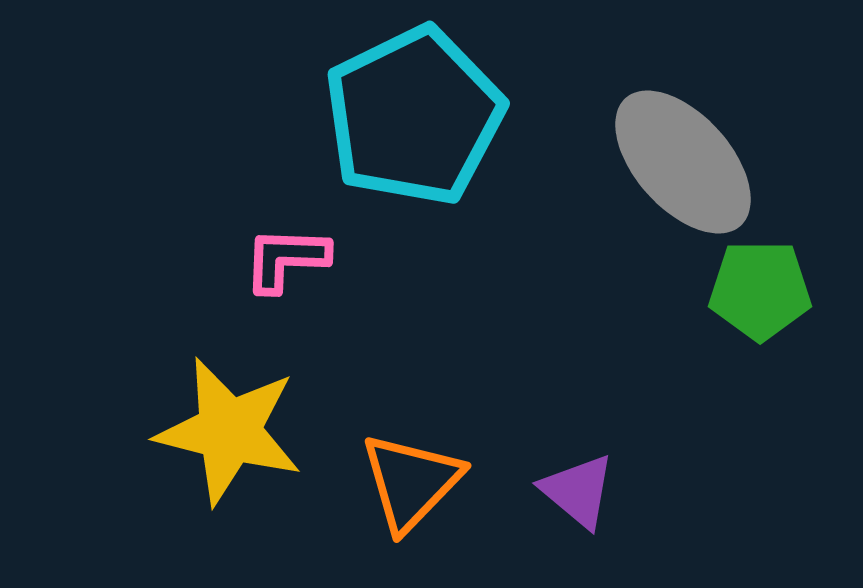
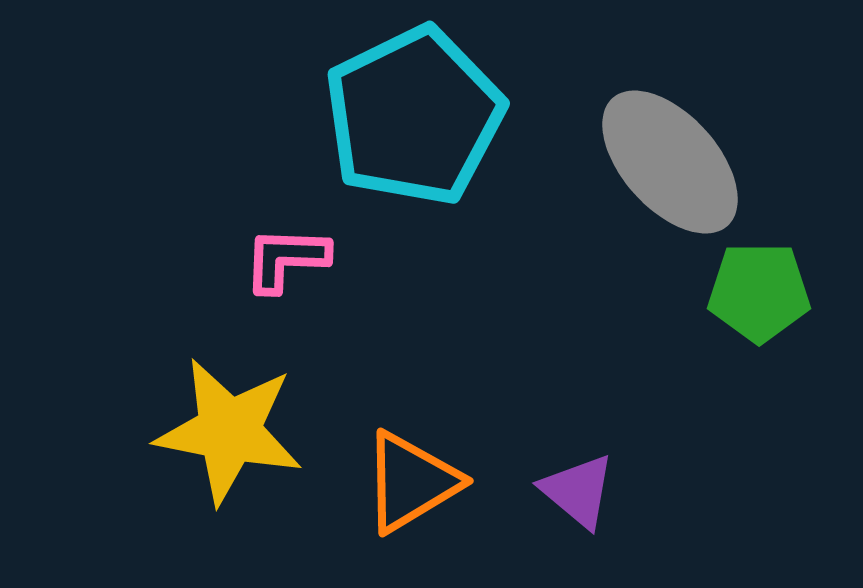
gray ellipse: moved 13 px left
green pentagon: moved 1 px left, 2 px down
yellow star: rotated 3 degrees counterclockwise
orange triangle: rotated 15 degrees clockwise
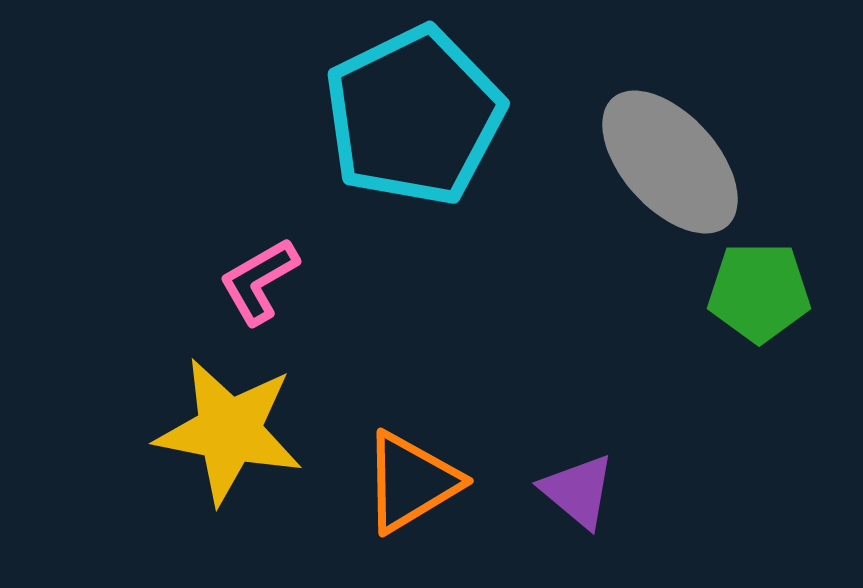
pink L-shape: moved 27 px left, 22 px down; rotated 32 degrees counterclockwise
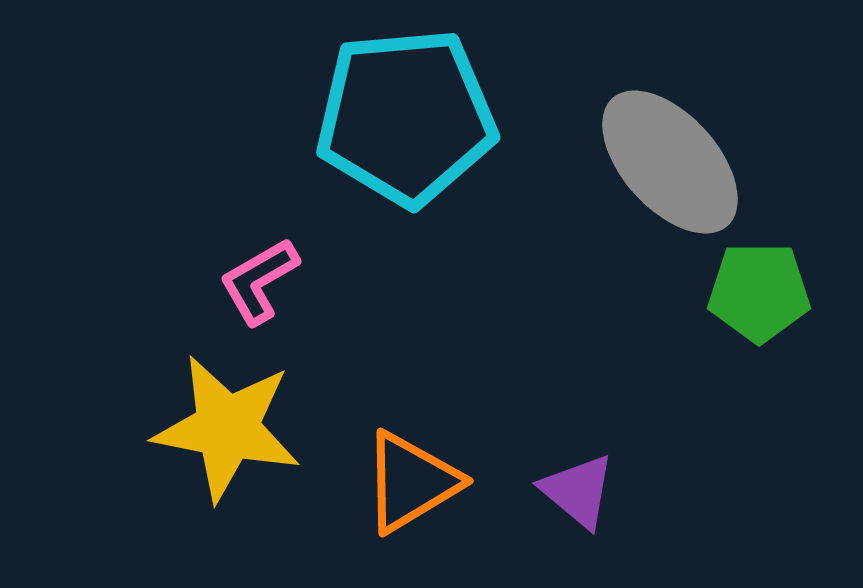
cyan pentagon: moved 8 px left, 1 px down; rotated 21 degrees clockwise
yellow star: moved 2 px left, 3 px up
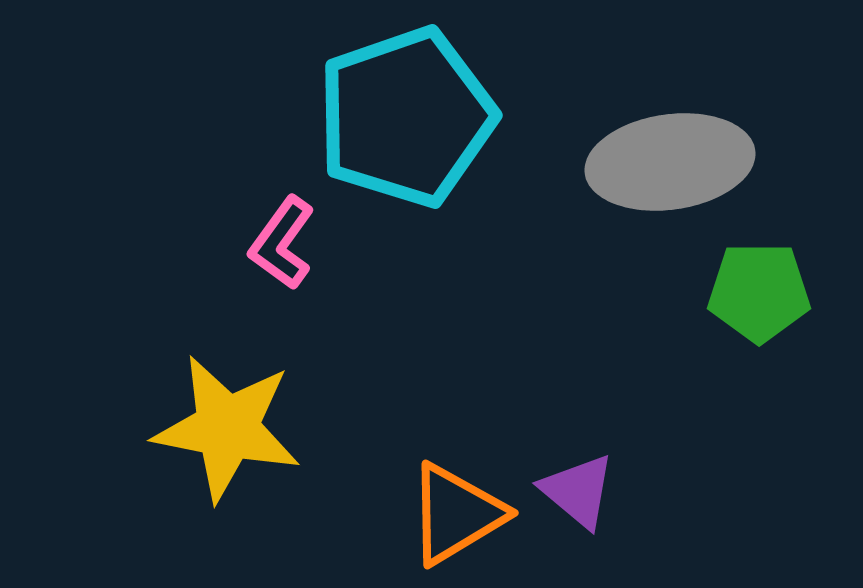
cyan pentagon: rotated 14 degrees counterclockwise
gray ellipse: rotated 56 degrees counterclockwise
pink L-shape: moved 23 px right, 38 px up; rotated 24 degrees counterclockwise
orange triangle: moved 45 px right, 32 px down
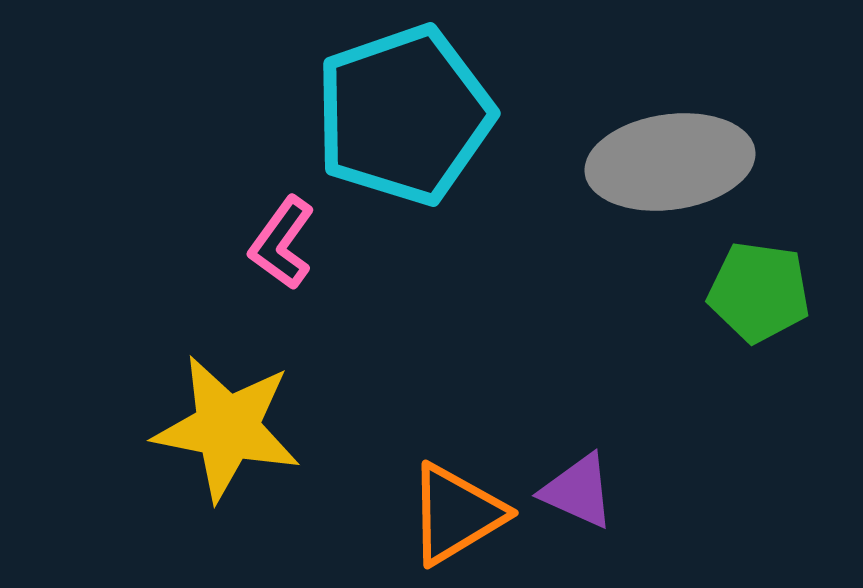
cyan pentagon: moved 2 px left, 2 px up
green pentagon: rotated 8 degrees clockwise
purple triangle: rotated 16 degrees counterclockwise
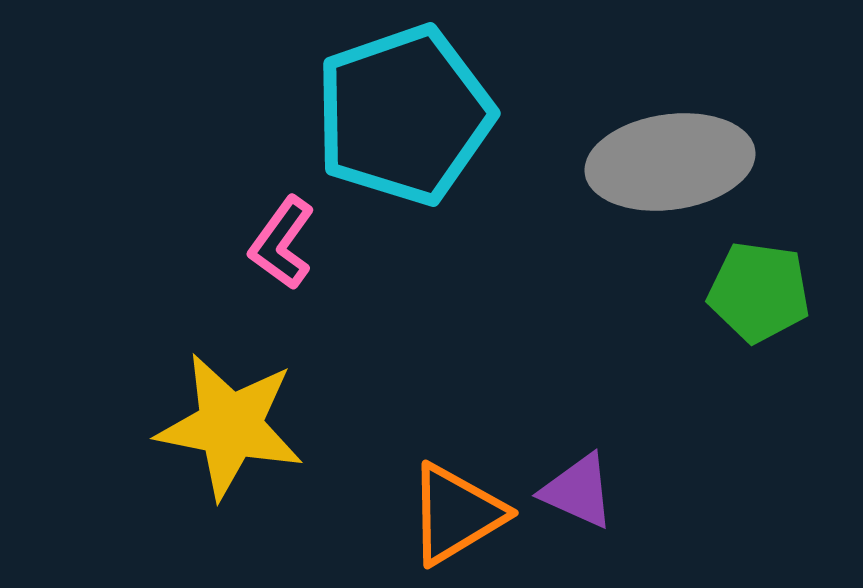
yellow star: moved 3 px right, 2 px up
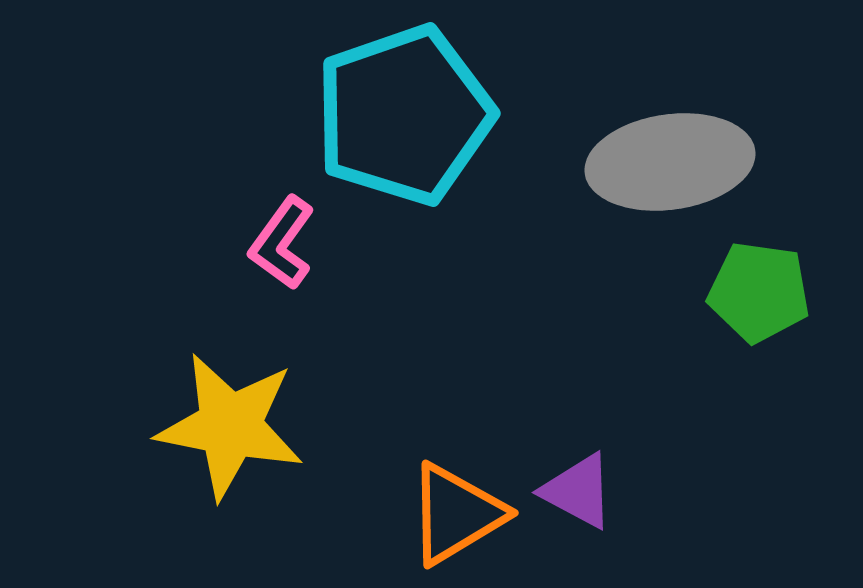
purple triangle: rotated 4 degrees clockwise
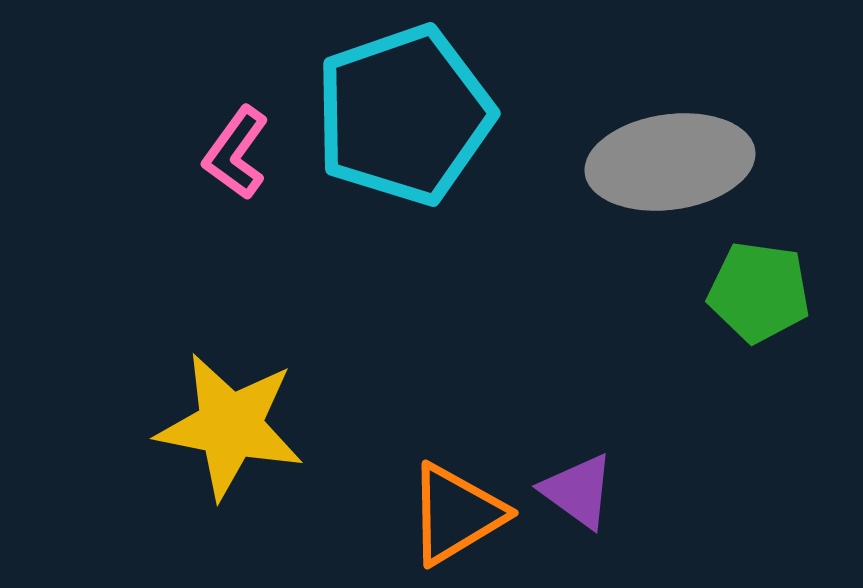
pink L-shape: moved 46 px left, 90 px up
purple triangle: rotated 8 degrees clockwise
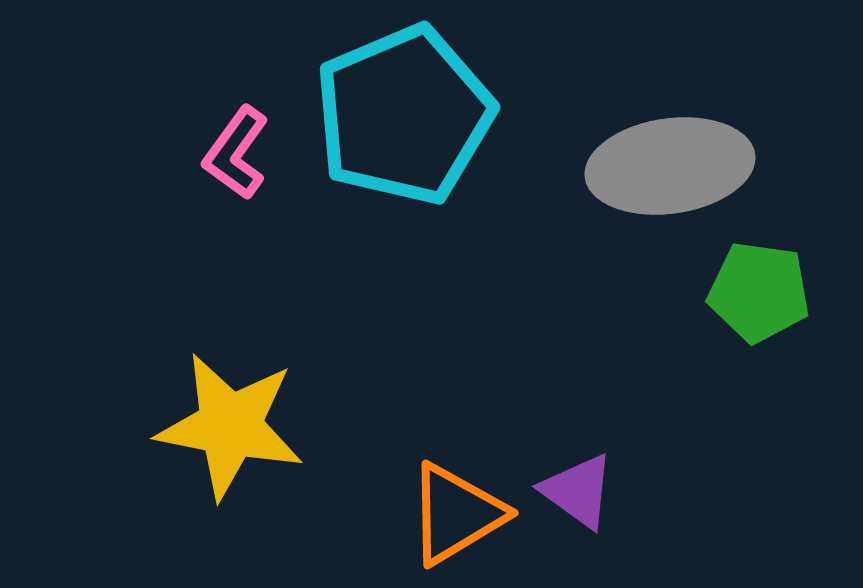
cyan pentagon: rotated 4 degrees counterclockwise
gray ellipse: moved 4 px down
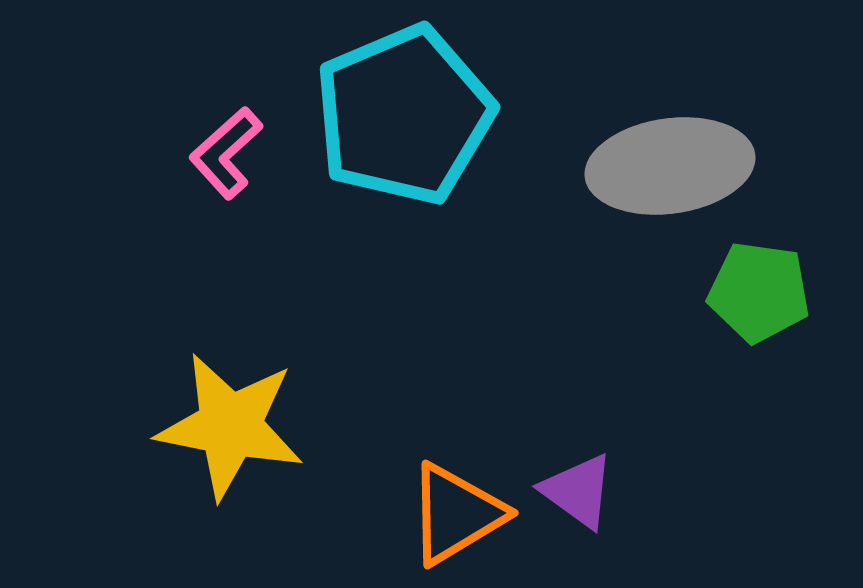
pink L-shape: moved 10 px left; rotated 12 degrees clockwise
